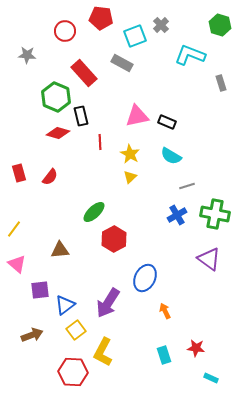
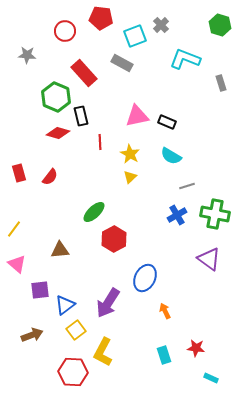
cyan L-shape at (190, 55): moved 5 px left, 4 px down
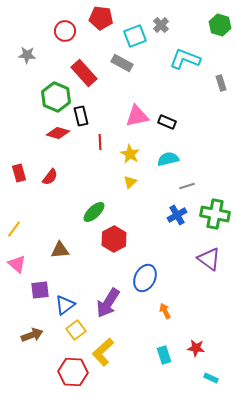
cyan semicircle at (171, 156): moved 3 px left, 3 px down; rotated 135 degrees clockwise
yellow triangle at (130, 177): moved 5 px down
yellow L-shape at (103, 352): rotated 20 degrees clockwise
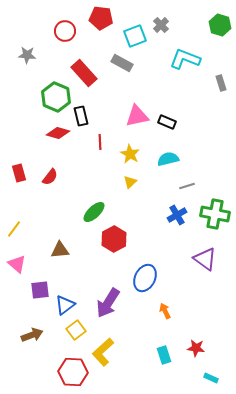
purple triangle at (209, 259): moved 4 px left
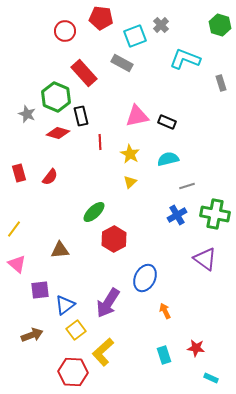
gray star at (27, 55): moved 59 px down; rotated 18 degrees clockwise
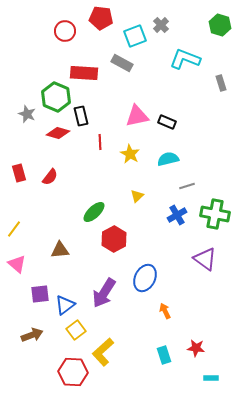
red rectangle at (84, 73): rotated 44 degrees counterclockwise
yellow triangle at (130, 182): moved 7 px right, 14 px down
purple square at (40, 290): moved 4 px down
purple arrow at (108, 303): moved 4 px left, 10 px up
cyan rectangle at (211, 378): rotated 24 degrees counterclockwise
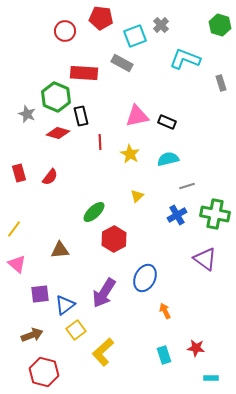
red hexagon at (73, 372): moved 29 px left; rotated 12 degrees clockwise
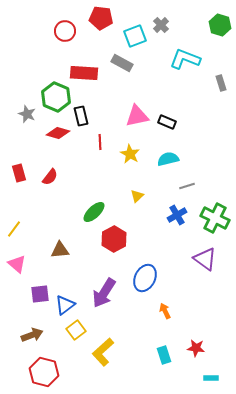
green cross at (215, 214): moved 4 px down; rotated 16 degrees clockwise
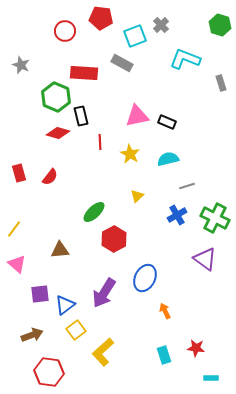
gray star at (27, 114): moved 6 px left, 49 px up
red hexagon at (44, 372): moved 5 px right; rotated 8 degrees counterclockwise
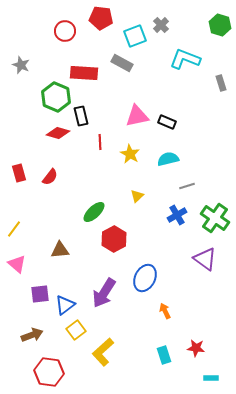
green cross at (215, 218): rotated 8 degrees clockwise
